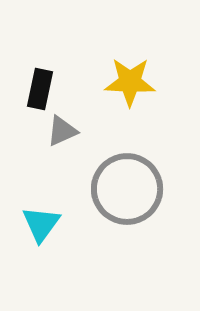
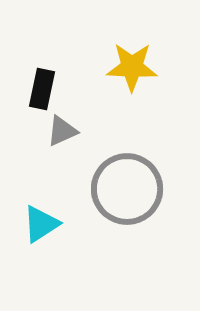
yellow star: moved 2 px right, 15 px up
black rectangle: moved 2 px right
cyan triangle: rotated 21 degrees clockwise
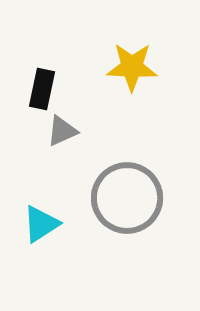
gray circle: moved 9 px down
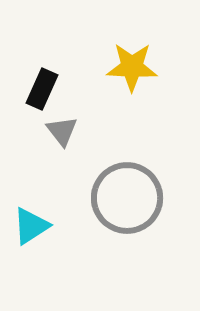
black rectangle: rotated 12 degrees clockwise
gray triangle: rotated 44 degrees counterclockwise
cyan triangle: moved 10 px left, 2 px down
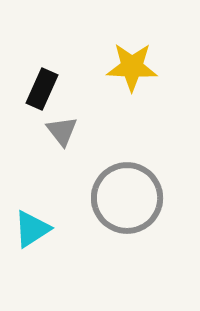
cyan triangle: moved 1 px right, 3 px down
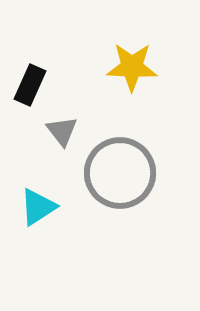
black rectangle: moved 12 px left, 4 px up
gray circle: moved 7 px left, 25 px up
cyan triangle: moved 6 px right, 22 px up
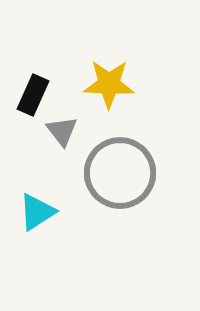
yellow star: moved 23 px left, 17 px down
black rectangle: moved 3 px right, 10 px down
cyan triangle: moved 1 px left, 5 px down
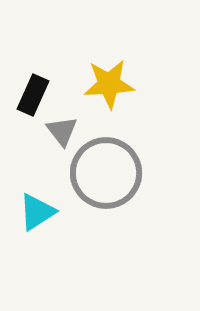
yellow star: rotated 6 degrees counterclockwise
gray circle: moved 14 px left
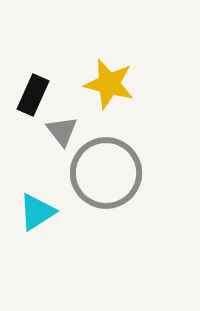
yellow star: rotated 18 degrees clockwise
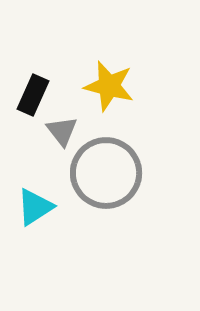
yellow star: moved 2 px down
cyan triangle: moved 2 px left, 5 px up
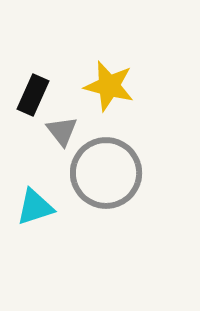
cyan triangle: rotated 15 degrees clockwise
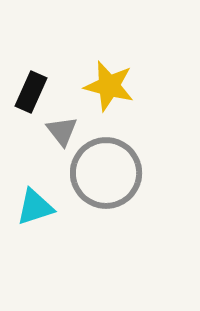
black rectangle: moved 2 px left, 3 px up
